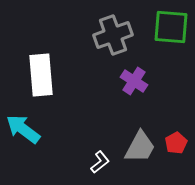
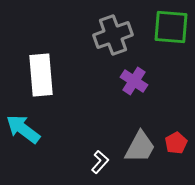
white L-shape: rotated 10 degrees counterclockwise
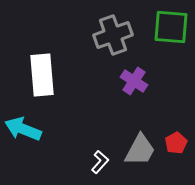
white rectangle: moved 1 px right
cyan arrow: rotated 15 degrees counterclockwise
gray trapezoid: moved 3 px down
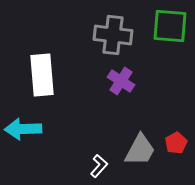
green square: moved 1 px left, 1 px up
gray cross: rotated 27 degrees clockwise
purple cross: moved 13 px left
cyan arrow: rotated 24 degrees counterclockwise
white L-shape: moved 1 px left, 4 px down
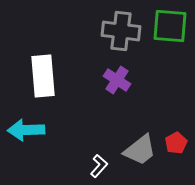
gray cross: moved 8 px right, 4 px up
white rectangle: moved 1 px right, 1 px down
purple cross: moved 4 px left, 1 px up
cyan arrow: moved 3 px right, 1 px down
gray trapezoid: rotated 24 degrees clockwise
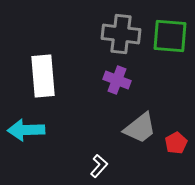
green square: moved 10 px down
gray cross: moved 3 px down
purple cross: rotated 12 degrees counterclockwise
gray trapezoid: moved 22 px up
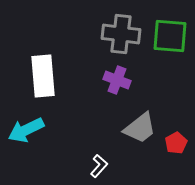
cyan arrow: rotated 24 degrees counterclockwise
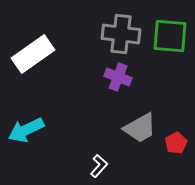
white rectangle: moved 10 px left, 22 px up; rotated 60 degrees clockwise
purple cross: moved 1 px right, 3 px up
gray trapezoid: rotated 9 degrees clockwise
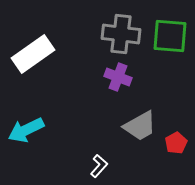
gray trapezoid: moved 2 px up
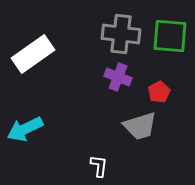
gray trapezoid: rotated 12 degrees clockwise
cyan arrow: moved 1 px left, 1 px up
red pentagon: moved 17 px left, 51 px up
white L-shape: rotated 35 degrees counterclockwise
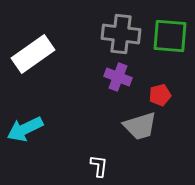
red pentagon: moved 1 px right, 3 px down; rotated 15 degrees clockwise
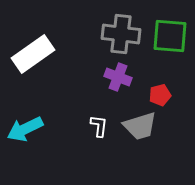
white L-shape: moved 40 px up
